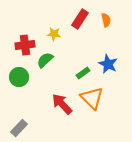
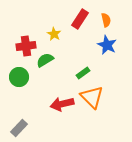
yellow star: rotated 24 degrees clockwise
red cross: moved 1 px right, 1 px down
green semicircle: rotated 12 degrees clockwise
blue star: moved 1 px left, 19 px up
orange triangle: moved 1 px up
red arrow: rotated 60 degrees counterclockwise
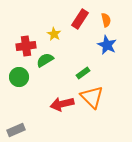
gray rectangle: moved 3 px left, 2 px down; rotated 24 degrees clockwise
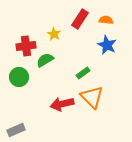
orange semicircle: rotated 72 degrees counterclockwise
